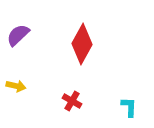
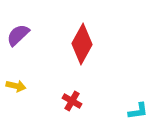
cyan L-shape: moved 9 px right, 4 px down; rotated 80 degrees clockwise
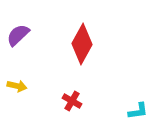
yellow arrow: moved 1 px right
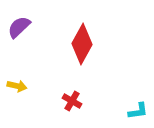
purple semicircle: moved 1 px right, 8 px up
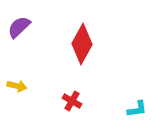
cyan L-shape: moved 1 px left, 2 px up
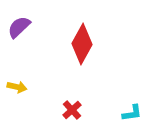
yellow arrow: moved 1 px down
red cross: moved 9 px down; rotated 18 degrees clockwise
cyan L-shape: moved 5 px left, 4 px down
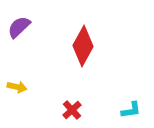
red diamond: moved 1 px right, 2 px down
cyan L-shape: moved 1 px left, 3 px up
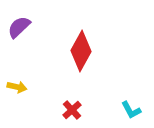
red diamond: moved 2 px left, 5 px down
cyan L-shape: rotated 70 degrees clockwise
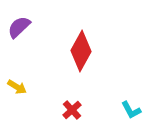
yellow arrow: rotated 18 degrees clockwise
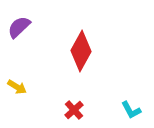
red cross: moved 2 px right
